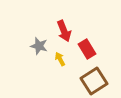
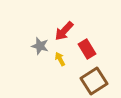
red arrow: rotated 65 degrees clockwise
gray star: moved 1 px right
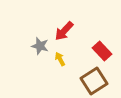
red rectangle: moved 15 px right, 2 px down; rotated 12 degrees counterclockwise
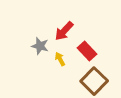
red rectangle: moved 15 px left
brown square: rotated 12 degrees counterclockwise
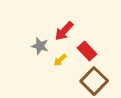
yellow arrow: moved 1 px down; rotated 104 degrees counterclockwise
